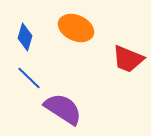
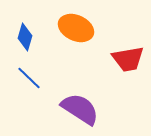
red trapezoid: rotated 32 degrees counterclockwise
purple semicircle: moved 17 px right
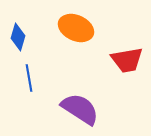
blue diamond: moved 7 px left
red trapezoid: moved 1 px left, 1 px down
blue line: rotated 36 degrees clockwise
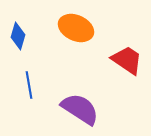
blue diamond: moved 1 px up
red trapezoid: rotated 136 degrees counterclockwise
blue line: moved 7 px down
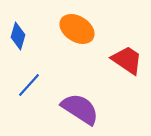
orange ellipse: moved 1 px right, 1 px down; rotated 8 degrees clockwise
blue line: rotated 52 degrees clockwise
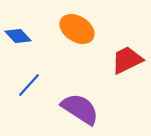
blue diamond: rotated 60 degrees counterclockwise
red trapezoid: rotated 60 degrees counterclockwise
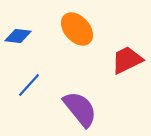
orange ellipse: rotated 16 degrees clockwise
blue diamond: rotated 40 degrees counterclockwise
purple semicircle: rotated 18 degrees clockwise
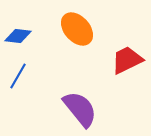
blue line: moved 11 px left, 9 px up; rotated 12 degrees counterclockwise
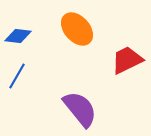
blue line: moved 1 px left
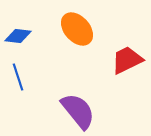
blue line: moved 1 px right, 1 px down; rotated 48 degrees counterclockwise
purple semicircle: moved 2 px left, 2 px down
